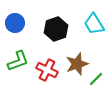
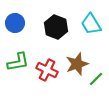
cyan trapezoid: moved 3 px left
black hexagon: moved 2 px up; rotated 20 degrees counterclockwise
green L-shape: moved 1 px down; rotated 10 degrees clockwise
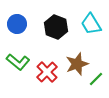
blue circle: moved 2 px right, 1 px down
green L-shape: rotated 50 degrees clockwise
red cross: moved 2 px down; rotated 20 degrees clockwise
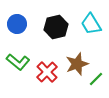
black hexagon: rotated 25 degrees clockwise
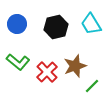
brown star: moved 2 px left, 2 px down
green line: moved 4 px left, 7 px down
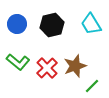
black hexagon: moved 4 px left, 2 px up
red cross: moved 4 px up
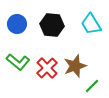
black hexagon: rotated 20 degrees clockwise
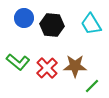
blue circle: moved 7 px right, 6 px up
brown star: rotated 20 degrees clockwise
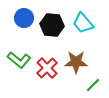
cyan trapezoid: moved 8 px left, 1 px up; rotated 10 degrees counterclockwise
green L-shape: moved 1 px right, 2 px up
brown star: moved 1 px right, 4 px up
green line: moved 1 px right, 1 px up
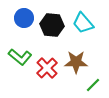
green L-shape: moved 1 px right, 3 px up
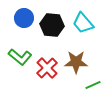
green line: rotated 21 degrees clockwise
